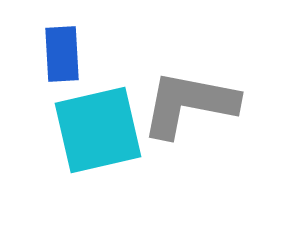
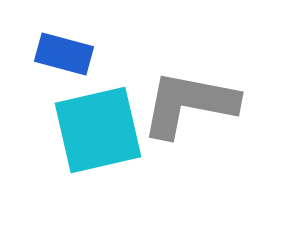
blue rectangle: moved 2 px right; rotated 72 degrees counterclockwise
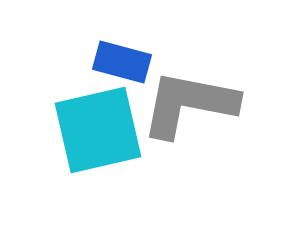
blue rectangle: moved 58 px right, 8 px down
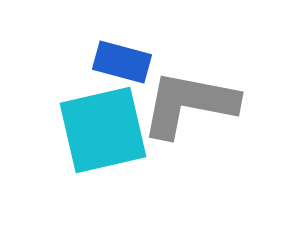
cyan square: moved 5 px right
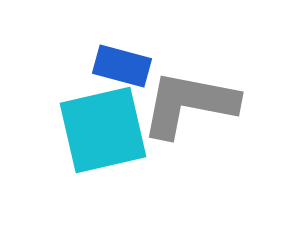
blue rectangle: moved 4 px down
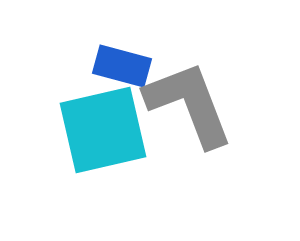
gray L-shape: rotated 58 degrees clockwise
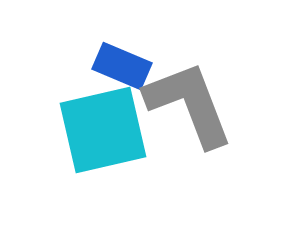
blue rectangle: rotated 8 degrees clockwise
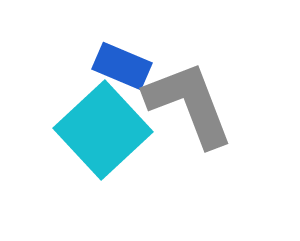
cyan square: rotated 30 degrees counterclockwise
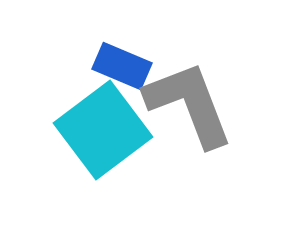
cyan square: rotated 6 degrees clockwise
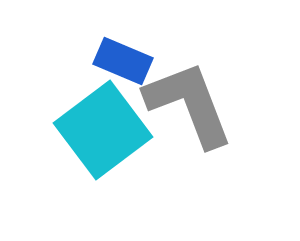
blue rectangle: moved 1 px right, 5 px up
